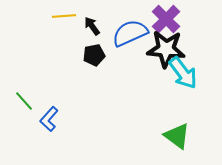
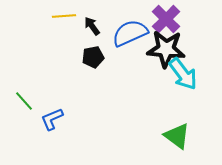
black pentagon: moved 1 px left, 2 px down
cyan arrow: moved 1 px down
blue L-shape: moved 3 px right; rotated 25 degrees clockwise
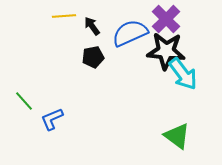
black star: moved 2 px down
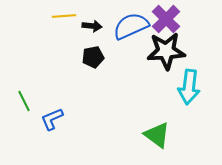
black arrow: rotated 132 degrees clockwise
blue semicircle: moved 1 px right, 7 px up
black star: rotated 9 degrees counterclockwise
cyan arrow: moved 6 px right, 13 px down; rotated 44 degrees clockwise
green line: rotated 15 degrees clockwise
green triangle: moved 20 px left, 1 px up
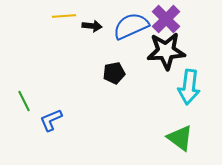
black pentagon: moved 21 px right, 16 px down
blue L-shape: moved 1 px left, 1 px down
green triangle: moved 23 px right, 3 px down
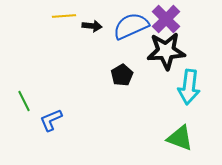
black pentagon: moved 8 px right, 2 px down; rotated 20 degrees counterclockwise
green triangle: rotated 16 degrees counterclockwise
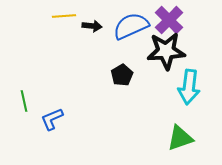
purple cross: moved 3 px right, 1 px down
green line: rotated 15 degrees clockwise
blue L-shape: moved 1 px right, 1 px up
green triangle: rotated 40 degrees counterclockwise
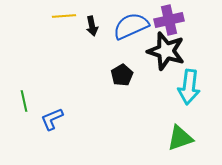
purple cross: rotated 32 degrees clockwise
black arrow: rotated 72 degrees clockwise
black star: rotated 21 degrees clockwise
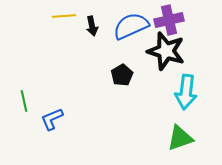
cyan arrow: moved 3 px left, 5 px down
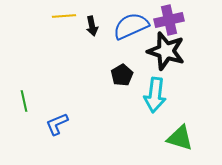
cyan arrow: moved 31 px left, 3 px down
blue L-shape: moved 5 px right, 5 px down
green triangle: rotated 36 degrees clockwise
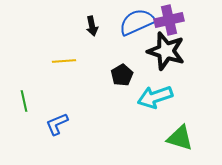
yellow line: moved 45 px down
blue semicircle: moved 6 px right, 4 px up
cyan arrow: moved 2 px down; rotated 64 degrees clockwise
